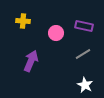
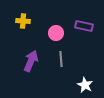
gray line: moved 22 px left, 5 px down; rotated 63 degrees counterclockwise
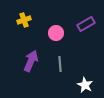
yellow cross: moved 1 px right, 1 px up; rotated 24 degrees counterclockwise
purple rectangle: moved 2 px right, 2 px up; rotated 42 degrees counterclockwise
gray line: moved 1 px left, 5 px down
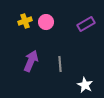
yellow cross: moved 1 px right, 1 px down
pink circle: moved 10 px left, 11 px up
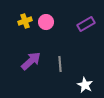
purple arrow: rotated 25 degrees clockwise
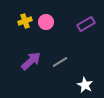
gray line: moved 2 px up; rotated 63 degrees clockwise
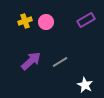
purple rectangle: moved 4 px up
